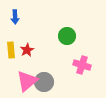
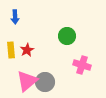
gray circle: moved 1 px right
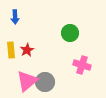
green circle: moved 3 px right, 3 px up
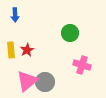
blue arrow: moved 2 px up
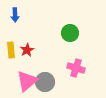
pink cross: moved 6 px left, 3 px down
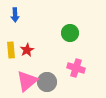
gray circle: moved 2 px right
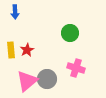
blue arrow: moved 3 px up
gray circle: moved 3 px up
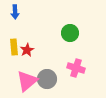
yellow rectangle: moved 3 px right, 3 px up
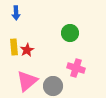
blue arrow: moved 1 px right, 1 px down
gray circle: moved 6 px right, 7 px down
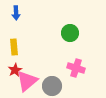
red star: moved 12 px left, 20 px down
gray circle: moved 1 px left
